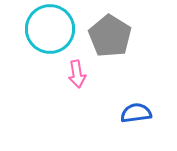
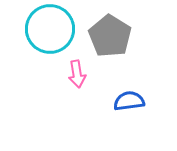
blue semicircle: moved 7 px left, 12 px up
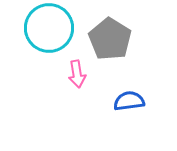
cyan circle: moved 1 px left, 1 px up
gray pentagon: moved 3 px down
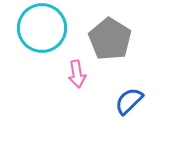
cyan circle: moved 7 px left
blue semicircle: rotated 36 degrees counterclockwise
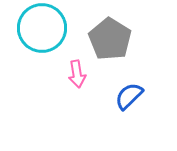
blue semicircle: moved 5 px up
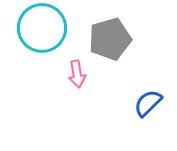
gray pentagon: rotated 24 degrees clockwise
blue semicircle: moved 19 px right, 7 px down
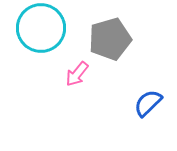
cyan circle: moved 1 px left
pink arrow: rotated 48 degrees clockwise
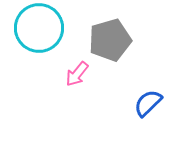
cyan circle: moved 2 px left
gray pentagon: moved 1 px down
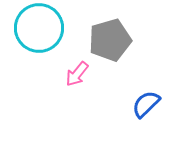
blue semicircle: moved 2 px left, 1 px down
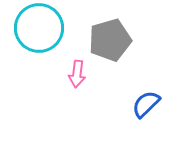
pink arrow: rotated 32 degrees counterclockwise
